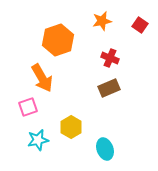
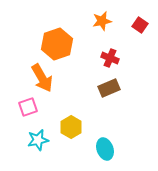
orange hexagon: moved 1 px left, 4 px down
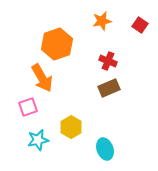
red cross: moved 2 px left, 3 px down
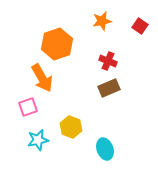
red square: moved 1 px down
yellow hexagon: rotated 10 degrees counterclockwise
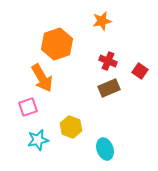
red square: moved 45 px down
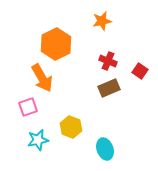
orange hexagon: moved 1 px left; rotated 8 degrees counterclockwise
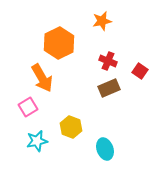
orange hexagon: moved 3 px right, 1 px up
pink square: rotated 12 degrees counterclockwise
cyan star: moved 1 px left, 1 px down
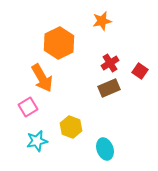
red cross: moved 2 px right, 2 px down; rotated 36 degrees clockwise
